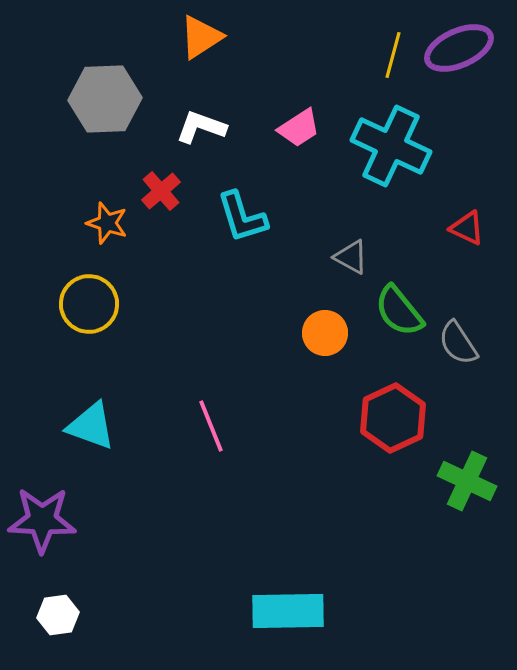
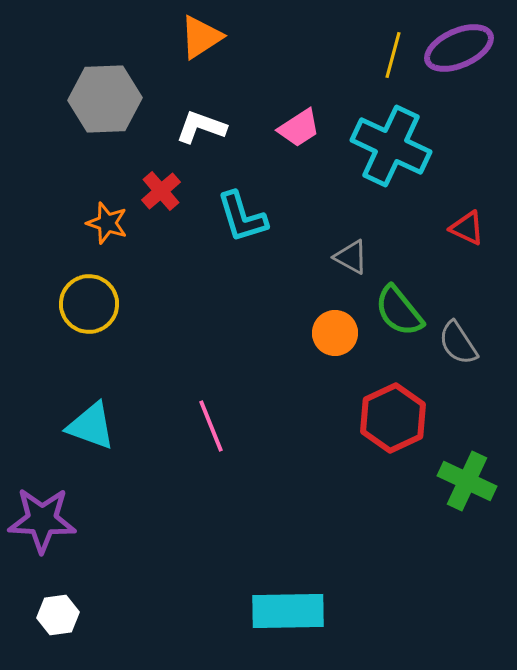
orange circle: moved 10 px right
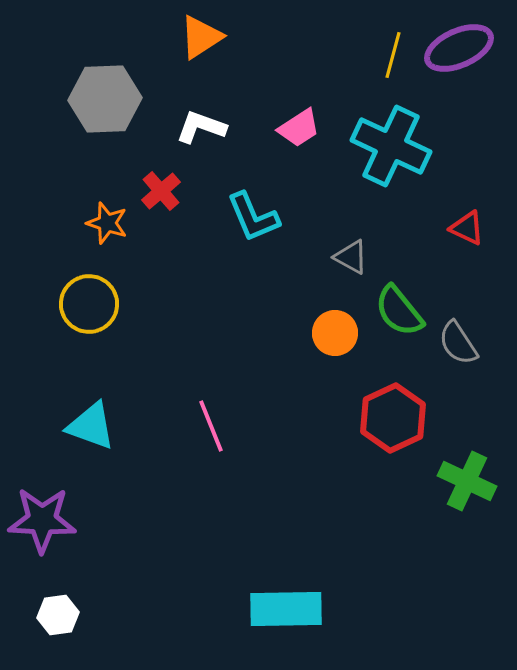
cyan L-shape: moved 11 px right; rotated 6 degrees counterclockwise
cyan rectangle: moved 2 px left, 2 px up
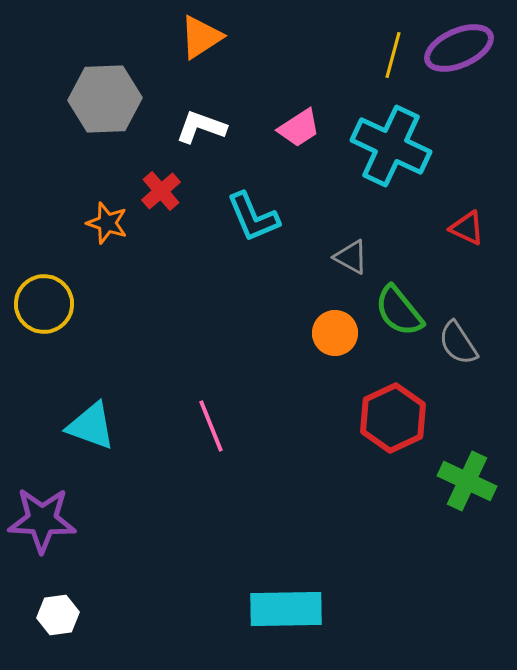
yellow circle: moved 45 px left
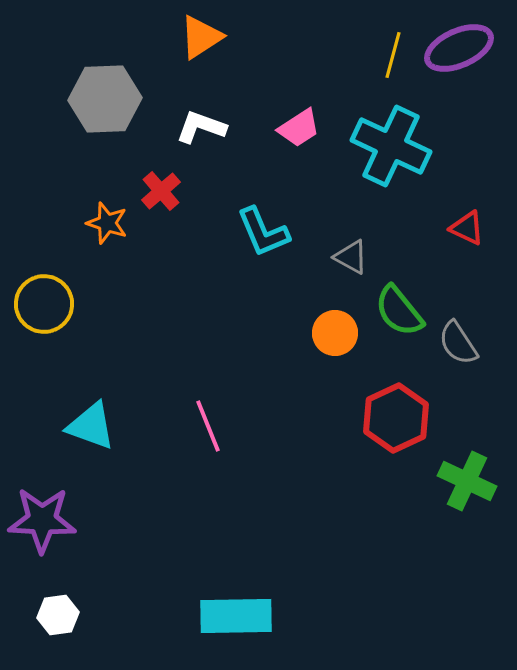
cyan L-shape: moved 10 px right, 15 px down
red hexagon: moved 3 px right
pink line: moved 3 px left
cyan rectangle: moved 50 px left, 7 px down
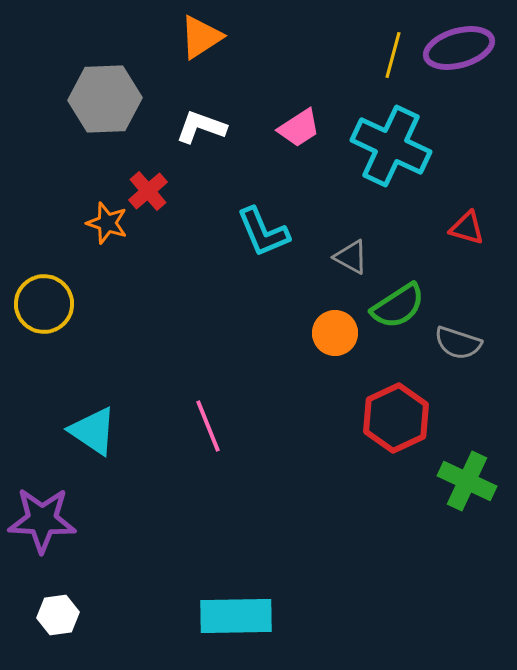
purple ellipse: rotated 8 degrees clockwise
red cross: moved 13 px left
red triangle: rotated 9 degrees counterclockwise
green semicircle: moved 1 px left, 5 px up; rotated 84 degrees counterclockwise
gray semicircle: rotated 39 degrees counterclockwise
cyan triangle: moved 2 px right, 5 px down; rotated 14 degrees clockwise
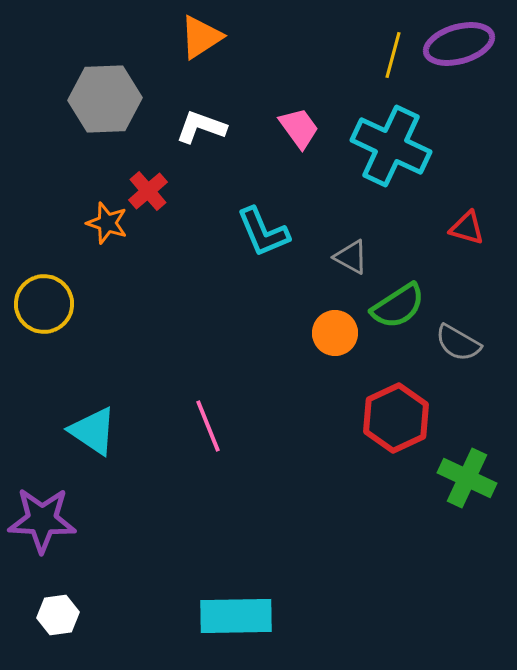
purple ellipse: moved 4 px up
pink trapezoid: rotated 93 degrees counterclockwise
gray semicircle: rotated 12 degrees clockwise
green cross: moved 3 px up
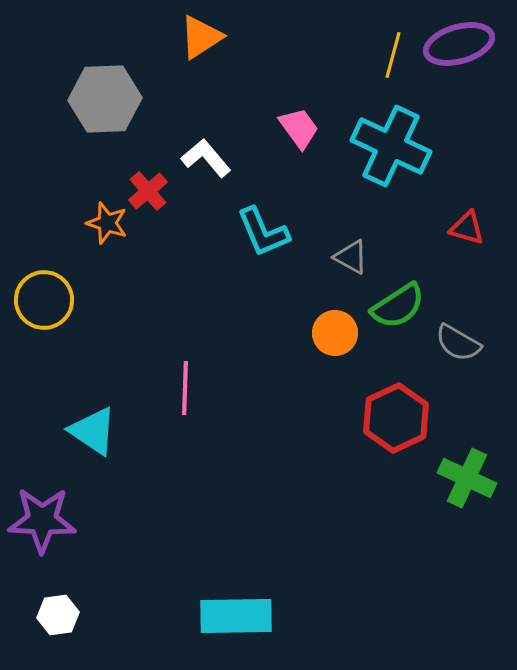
white L-shape: moved 5 px right, 31 px down; rotated 30 degrees clockwise
yellow circle: moved 4 px up
pink line: moved 23 px left, 38 px up; rotated 24 degrees clockwise
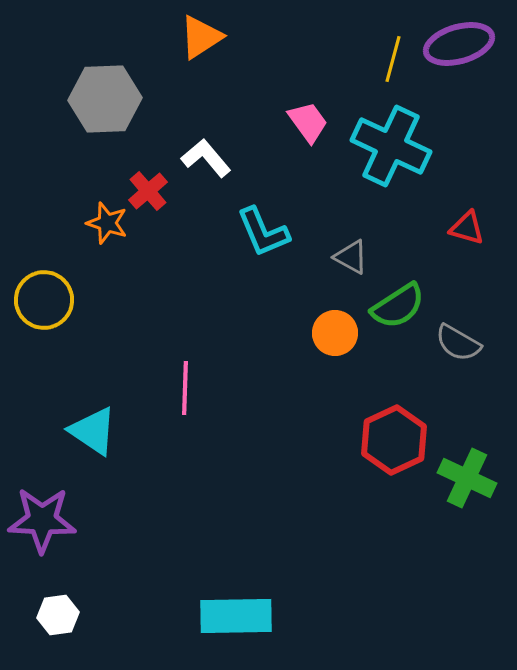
yellow line: moved 4 px down
pink trapezoid: moved 9 px right, 6 px up
red hexagon: moved 2 px left, 22 px down
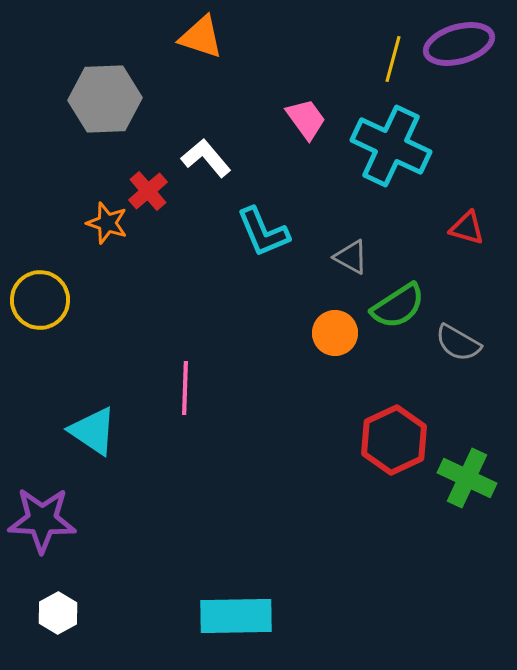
orange triangle: rotated 51 degrees clockwise
pink trapezoid: moved 2 px left, 3 px up
yellow circle: moved 4 px left
white hexagon: moved 2 px up; rotated 21 degrees counterclockwise
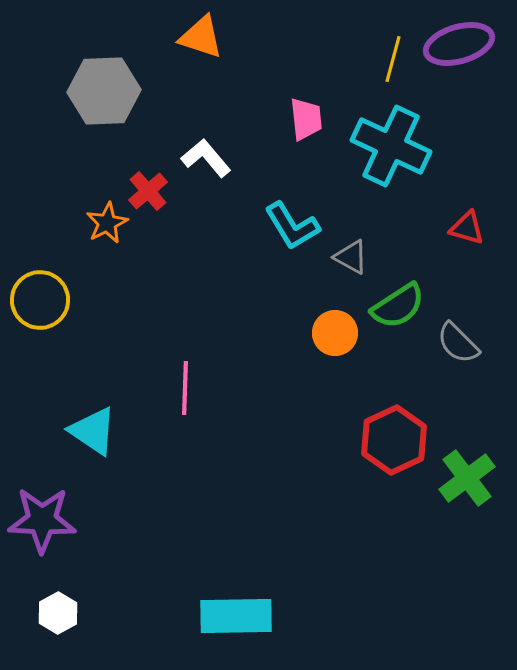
gray hexagon: moved 1 px left, 8 px up
pink trapezoid: rotated 30 degrees clockwise
orange star: rotated 27 degrees clockwise
cyan L-shape: moved 29 px right, 6 px up; rotated 8 degrees counterclockwise
gray semicircle: rotated 15 degrees clockwise
green cross: rotated 28 degrees clockwise
